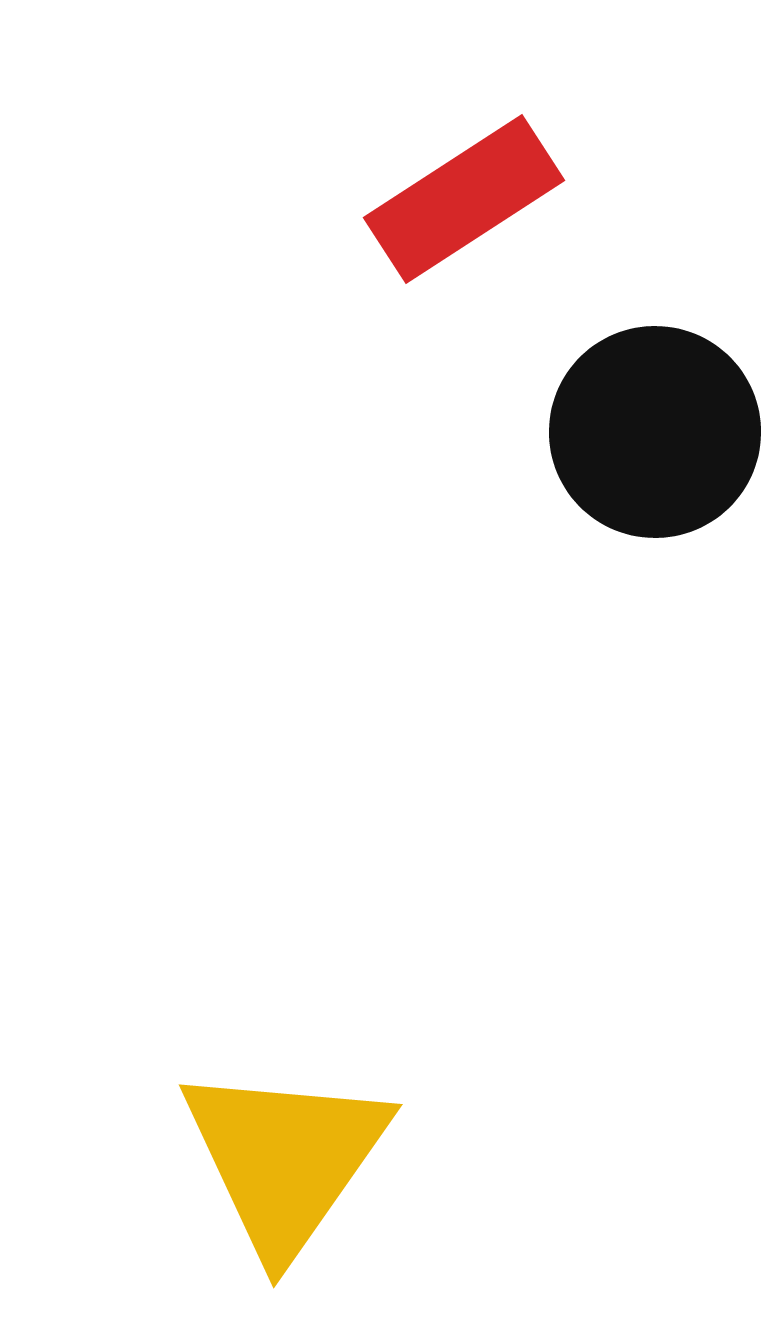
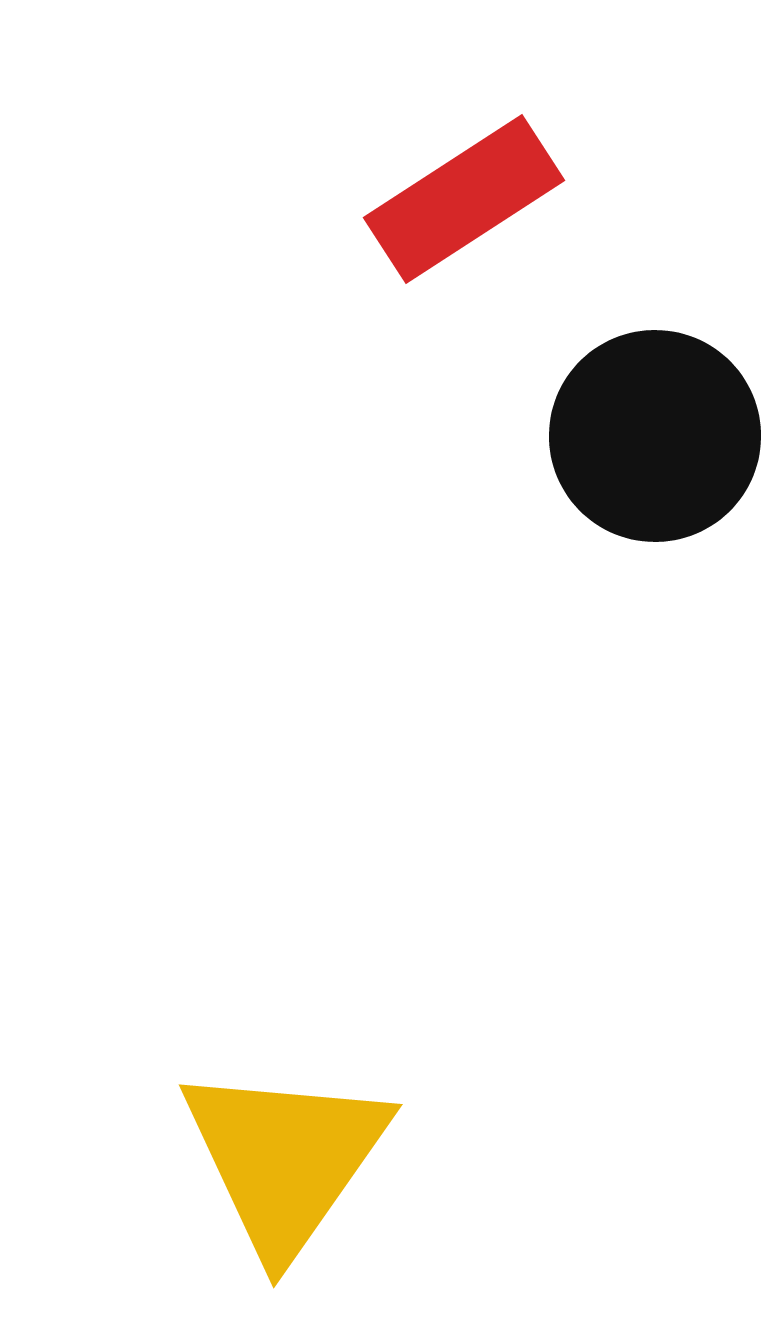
black circle: moved 4 px down
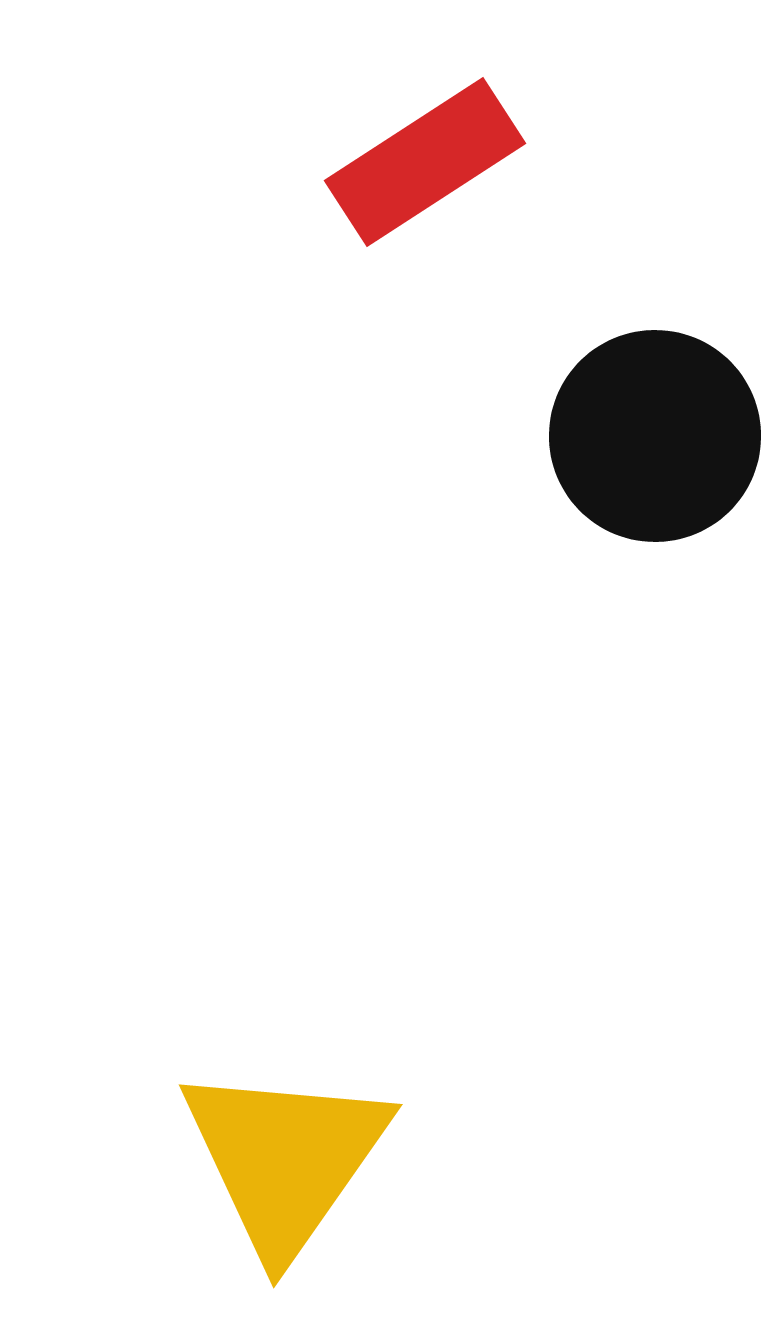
red rectangle: moved 39 px left, 37 px up
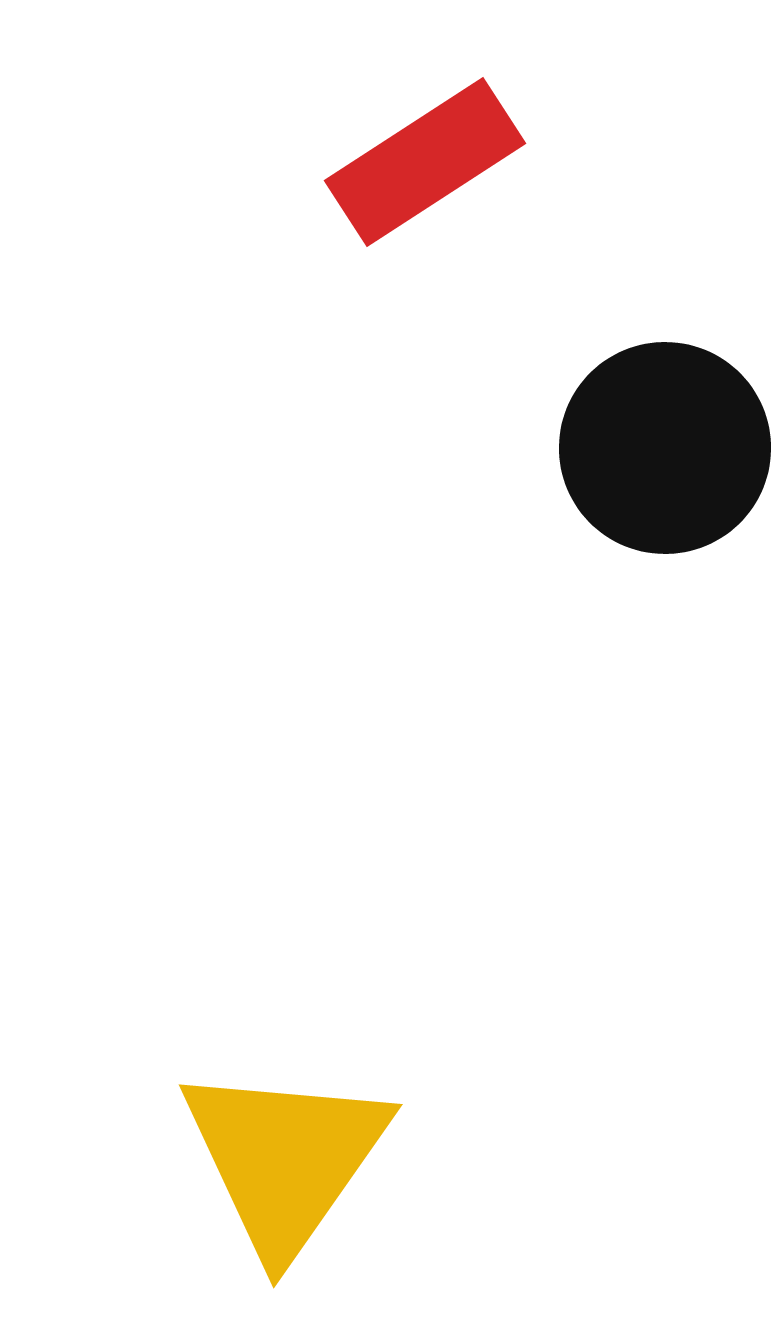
black circle: moved 10 px right, 12 px down
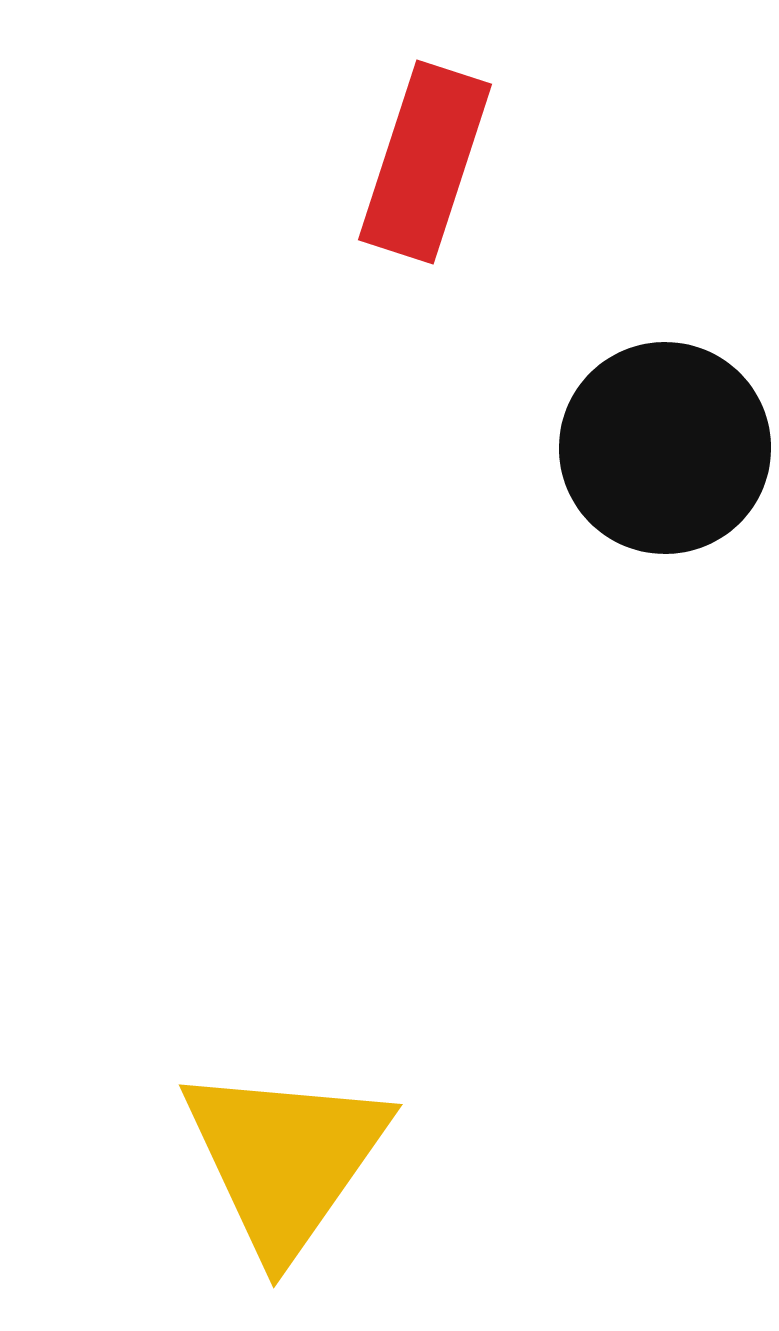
red rectangle: rotated 39 degrees counterclockwise
